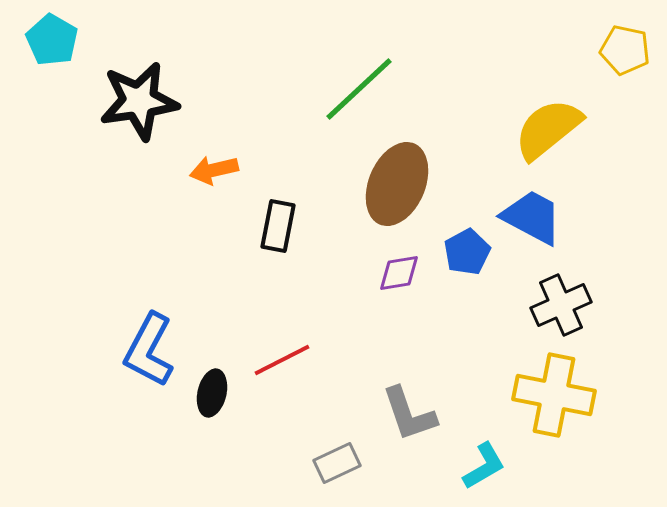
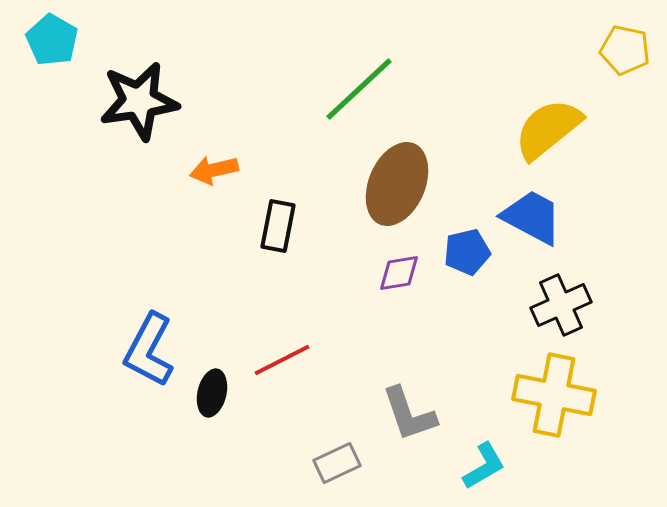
blue pentagon: rotated 15 degrees clockwise
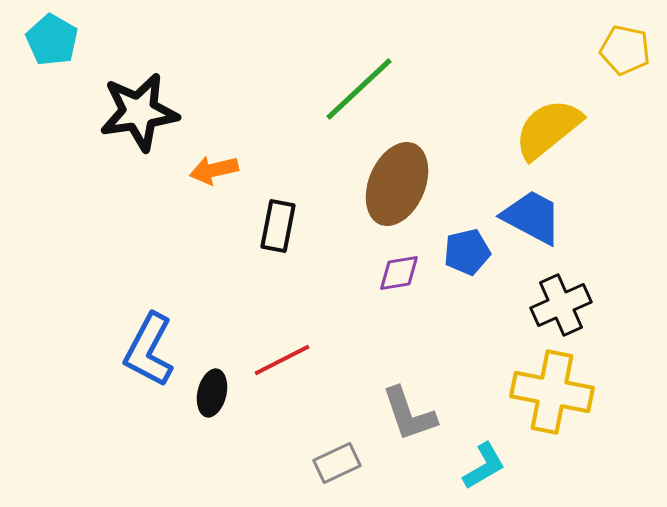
black star: moved 11 px down
yellow cross: moved 2 px left, 3 px up
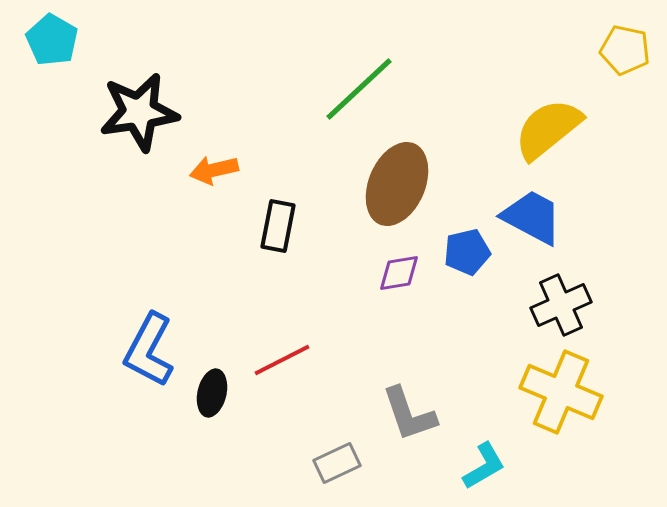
yellow cross: moved 9 px right; rotated 12 degrees clockwise
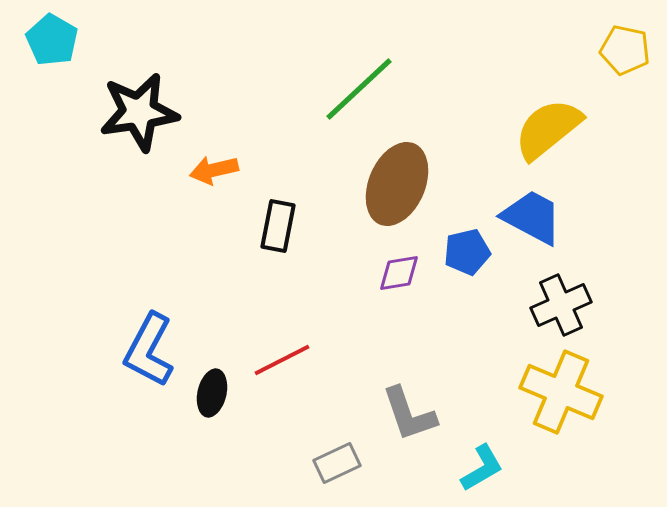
cyan L-shape: moved 2 px left, 2 px down
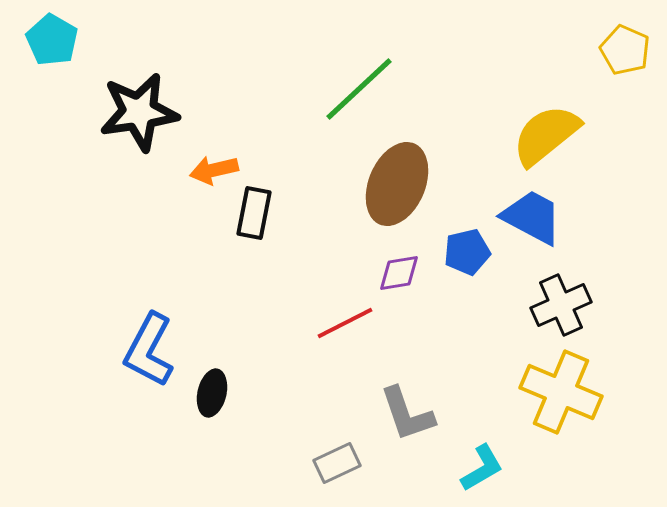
yellow pentagon: rotated 12 degrees clockwise
yellow semicircle: moved 2 px left, 6 px down
black rectangle: moved 24 px left, 13 px up
red line: moved 63 px right, 37 px up
gray L-shape: moved 2 px left
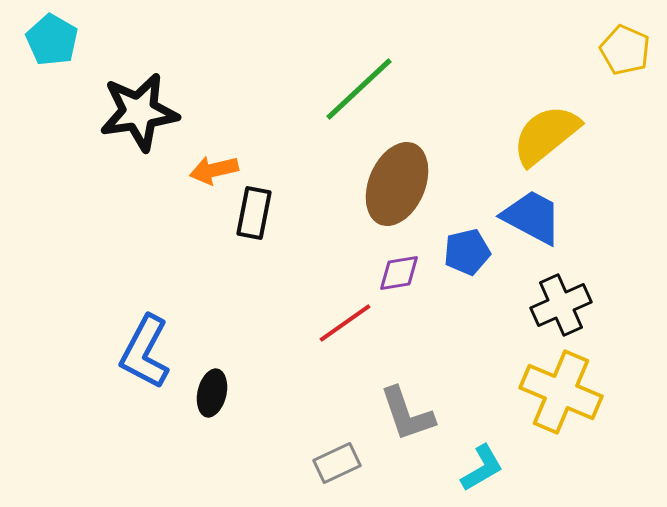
red line: rotated 8 degrees counterclockwise
blue L-shape: moved 4 px left, 2 px down
